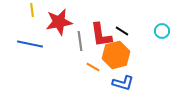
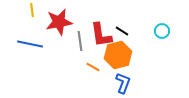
orange hexagon: moved 2 px right
blue L-shape: rotated 85 degrees counterclockwise
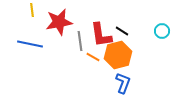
orange line: moved 10 px up
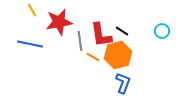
yellow line: rotated 24 degrees counterclockwise
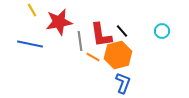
black line: rotated 16 degrees clockwise
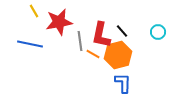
yellow line: moved 2 px right, 1 px down
cyan circle: moved 4 px left, 1 px down
red L-shape: rotated 20 degrees clockwise
orange line: moved 3 px up
blue L-shape: rotated 20 degrees counterclockwise
